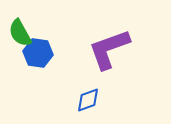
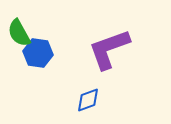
green semicircle: moved 1 px left
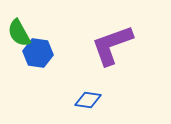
purple L-shape: moved 3 px right, 4 px up
blue diamond: rotated 28 degrees clockwise
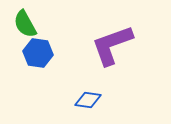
green semicircle: moved 6 px right, 9 px up
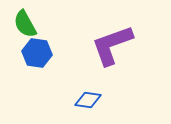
blue hexagon: moved 1 px left
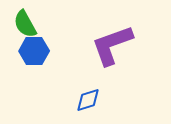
blue hexagon: moved 3 px left, 2 px up; rotated 8 degrees counterclockwise
blue diamond: rotated 24 degrees counterclockwise
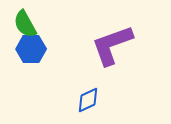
blue hexagon: moved 3 px left, 2 px up
blue diamond: rotated 8 degrees counterclockwise
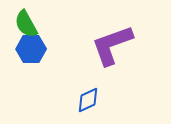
green semicircle: moved 1 px right
